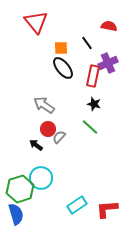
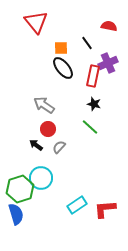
gray semicircle: moved 10 px down
red L-shape: moved 2 px left
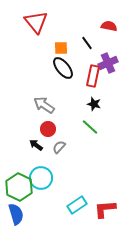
green hexagon: moved 1 px left, 2 px up; rotated 16 degrees counterclockwise
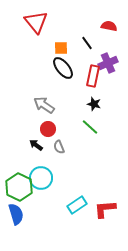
gray semicircle: rotated 64 degrees counterclockwise
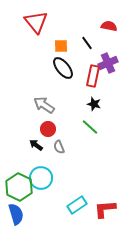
orange square: moved 2 px up
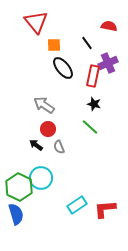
orange square: moved 7 px left, 1 px up
